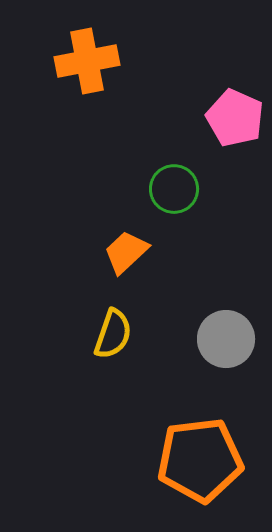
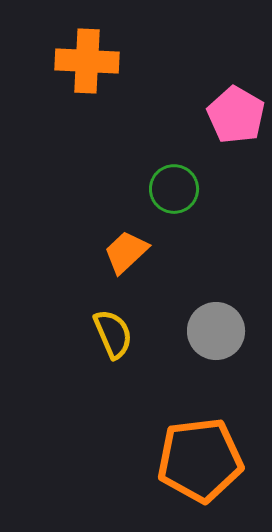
orange cross: rotated 14 degrees clockwise
pink pentagon: moved 1 px right, 3 px up; rotated 6 degrees clockwise
yellow semicircle: rotated 42 degrees counterclockwise
gray circle: moved 10 px left, 8 px up
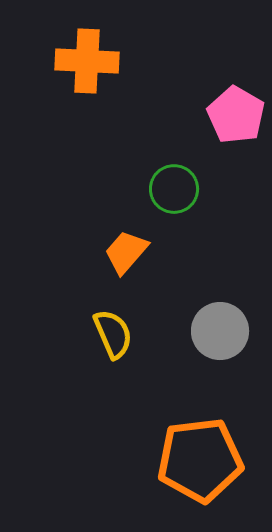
orange trapezoid: rotated 6 degrees counterclockwise
gray circle: moved 4 px right
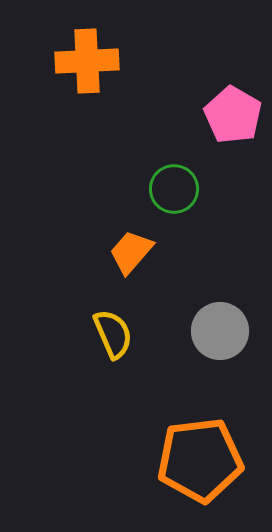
orange cross: rotated 6 degrees counterclockwise
pink pentagon: moved 3 px left
orange trapezoid: moved 5 px right
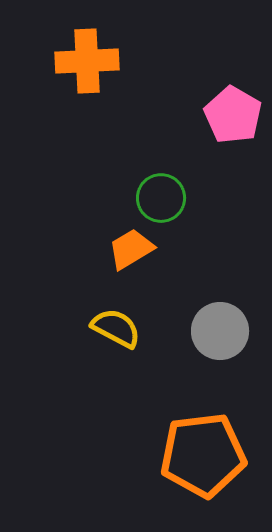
green circle: moved 13 px left, 9 px down
orange trapezoid: moved 3 px up; rotated 18 degrees clockwise
yellow semicircle: moved 3 px right, 6 px up; rotated 39 degrees counterclockwise
orange pentagon: moved 3 px right, 5 px up
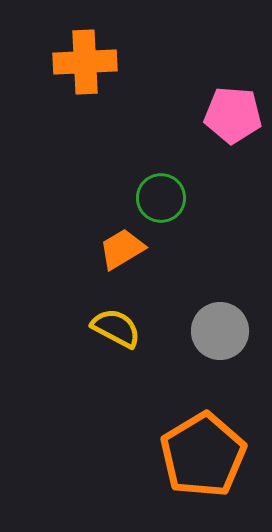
orange cross: moved 2 px left, 1 px down
pink pentagon: rotated 26 degrees counterclockwise
orange trapezoid: moved 9 px left
orange pentagon: rotated 24 degrees counterclockwise
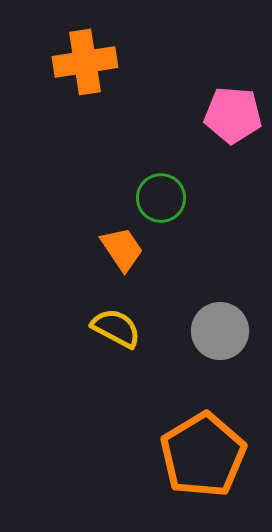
orange cross: rotated 6 degrees counterclockwise
orange trapezoid: rotated 87 degrees clockwise
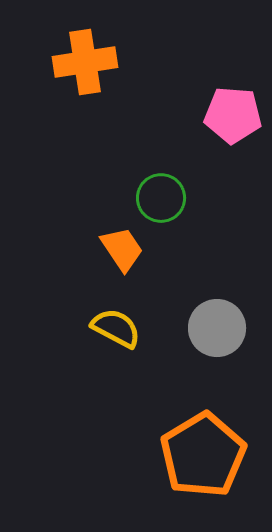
gray circle: moved 3 px left, 3 px up
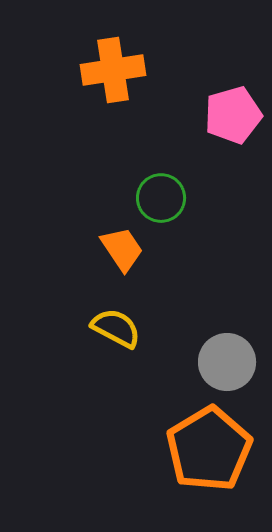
orange cross: moved 28 px right, 8 px down
pink pentagon: rotated 20 degrees counterclockwise
gray circle: moved 10 px right, 34 px down
orange pentagon: moved 6 px right, 6 px up
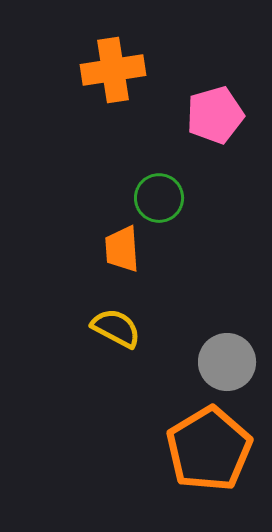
pink pentagon: moved 18 px left
green circle: moved 2 px left
orange trapezoid: rotated 150 degrees counterclockwise
